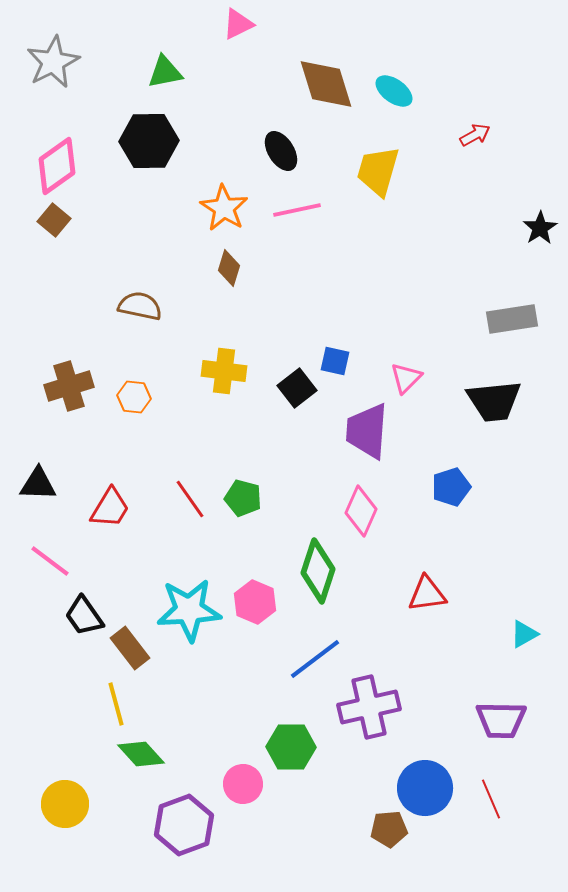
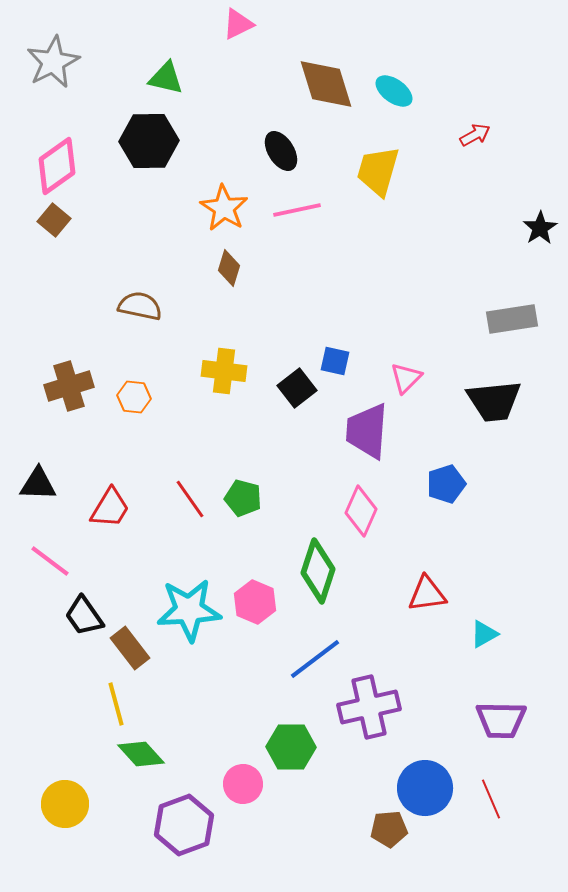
green triangle at (165, 72): moved 1 px right, 6 px down; rotated 24 degrees clockwise
blue pentagon at (451, 487): moved 5 px left, 3 px up
cyan triangle at (524, 634): moved 40 px left
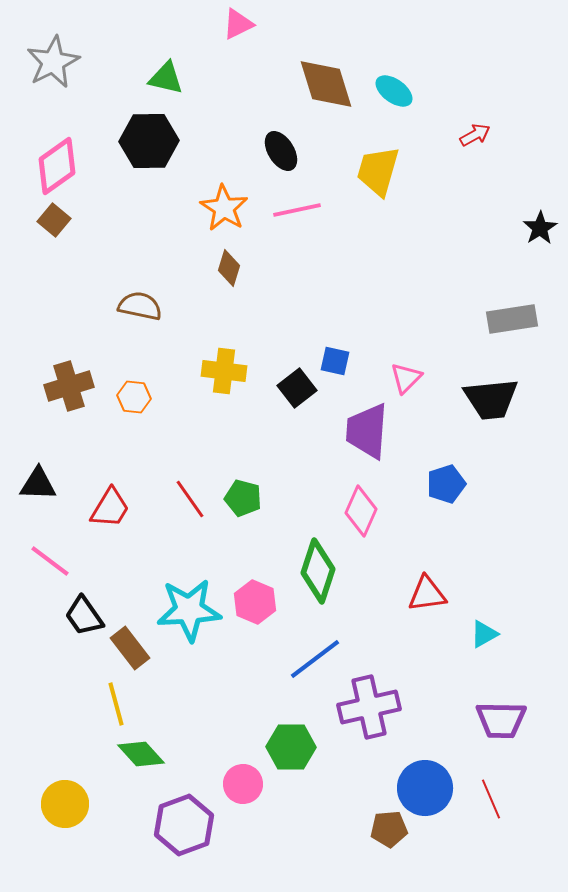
black trapezoid at (494, 401): moved 3 px left, 2 px up
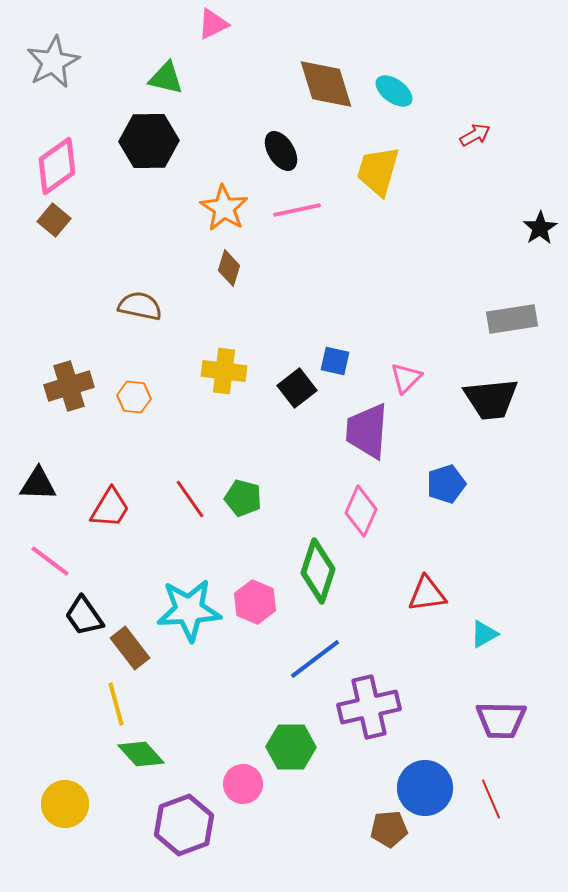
pink triangle at (238, 24): moved 25 px left
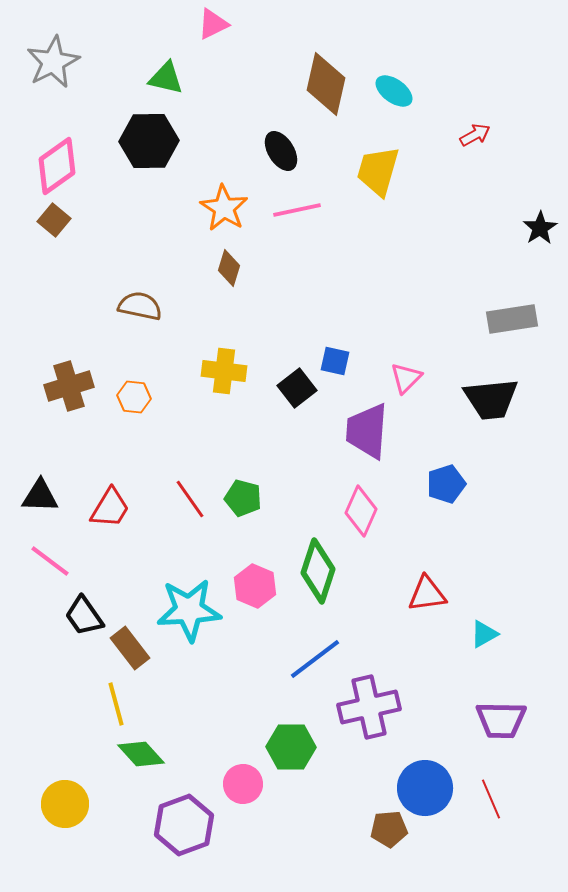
brown diamond at (326, 84): rotated 30 degrees clockwise
black triangle at (38, 484): moved 2 px right, 12 px down
pink hexagon at (255, 602): moved 16 px up
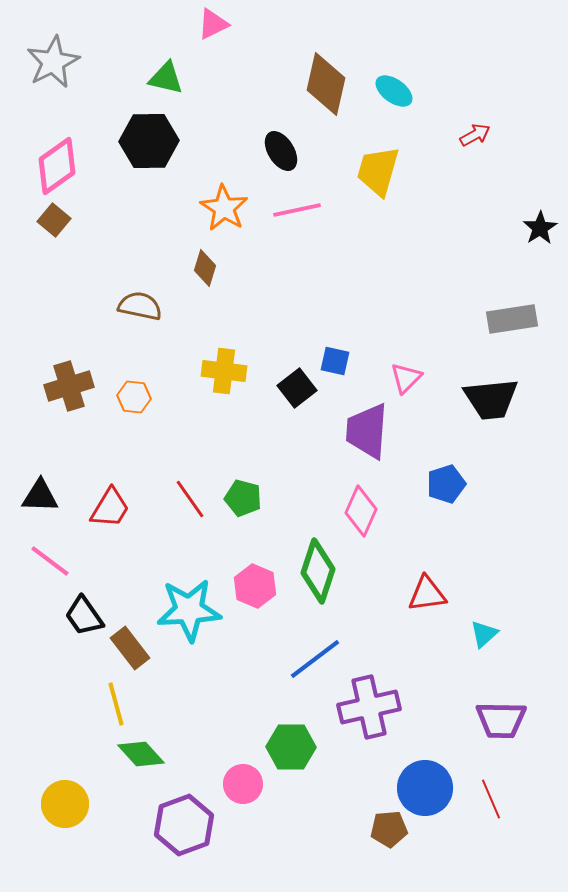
brown diamond at (229, 268): moved 24 px left
cyan triangle at (484, 634): rotated 12 degrees counterclockwise
